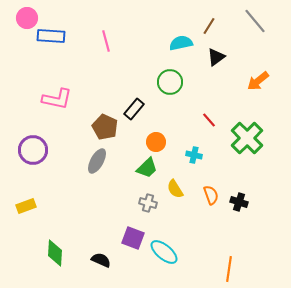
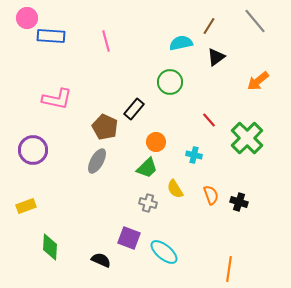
purple square: moved 4 px left
green diamond: moved 5 px left, 6 px up
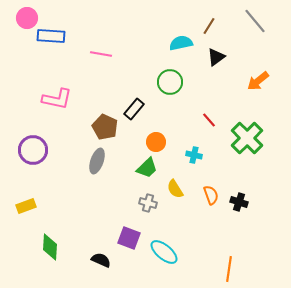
pink line: moved 5 px left, 13 px down; rotated 65 degrees counterclockwise
gray ellipse: rotated 10 degrees counterclockwise
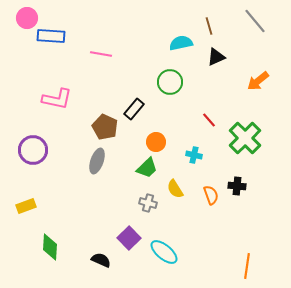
brown line: rotated 48 degrees counterclockwise
black triangle: rotated 12 degrees clockwise
green cross: moved 2 px left
black cross: moved 2 px left, 16 px up; rotated 12 degrees counterclockwise
purple square: rotated 25 degrees clockwise
orange line: moved 18 px right, 3 px up
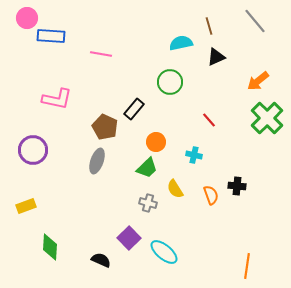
green cross: moved 22 px right, 20 px up
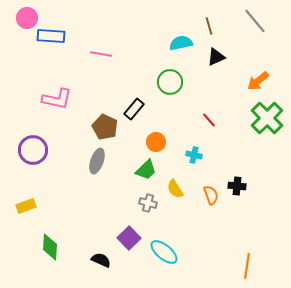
green trapezoid: moved 1 px left, 2 px down
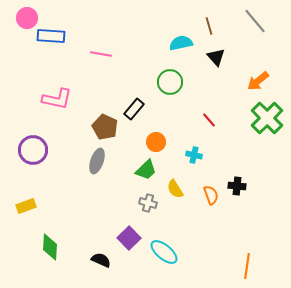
black triangle: rotated 48 degrees counterclockwise
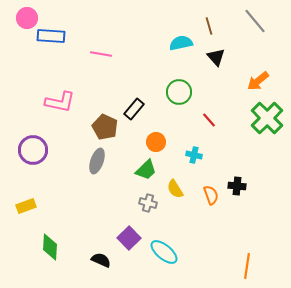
green circle: moved 9 px right, 10 px down
pink L-shape: moved 3 px right, 3 px down
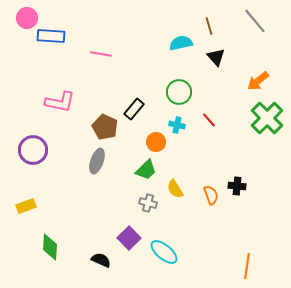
cyan cross: moved 17 px left, 30 px up
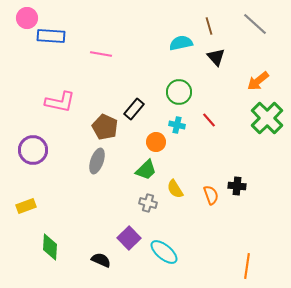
gray line: moved 3 px down; rotated 8 degrees counterclockwise
